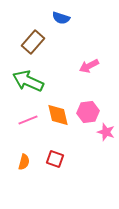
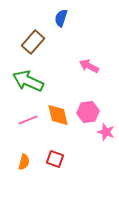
blue semicircle: rotated 90 degrees clockwise
pink arrow: rotated 54 degrees clockwise
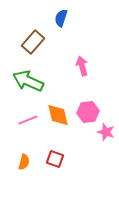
pink arrow: moved 7 px left; rotated 48 degrees clockwise
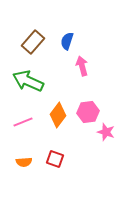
blue semicircle: moved 6 px right, 23 px down
orange diamond: rotated 50 degrees clockwise
pink line: moved 5 px left, 2 px down
orange semicircle: rotated 70 degrees clockwise
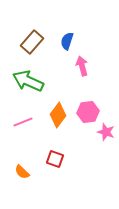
brown rectangle: moved 1 px left
orange semicircle: moved 2 px left, 10 px down; rotated 49 degrees clockwise
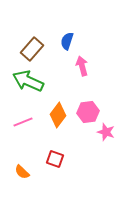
brown rectangle: moved 7 px down
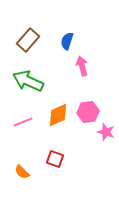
brown rectangle: moved 4 px left, 9 px up
orange diamond: rotated 30 degrees clockwise
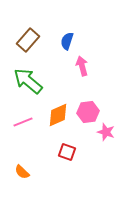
green arrow: rotated 16 degrees clockwise
red square: moved 12 px right, 7 px up
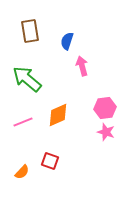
brown rectangle: moved 2 px right, 9 px up; rotated 50 degrees counterclockwise
green arrow: moved 1 px left, 2 px up
pink hexagon: moved 17 px right, 4 px up
red square: moved 17 px left, 9 px down
orange semicircle: rotated 91 degrees counterclockwise
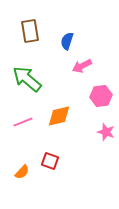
pink arrow: rotated 102 degrees counterclockwise
pink hexagon: moved 4 px left, 12 px up
orange diamond: moved 1 px right, 1 px down; rotated 10 degrees clockwise
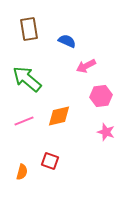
brown rectangle: moved 1 px left, 2 px up
blue semicircle: rotated 96 degrees clockwise
pink arrow: moved 4 px right
pink line: moved 1 px right, 1 px up
orange semicircle: rotated 28 degrees counterclockwise
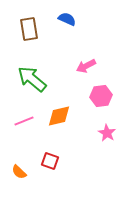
blue semicircle: moved 22 px up
green arrow: moved 5 px right
pink star: moved 1 px right, 1 px down; rotated 12 degrees clockwise
orange semicircle: moved 3 px left; rotated 119 degrees clockwise
